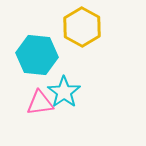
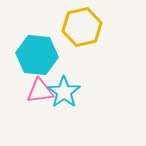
yellow hexagon: rotated 18 degrees clockwise
pink triangle: moved 12 px up
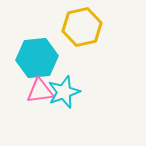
cyan hexagon: moved 3 px down; rotated 12 degrees counterclockwise
cyan star: rotated 16 degrees clockwise
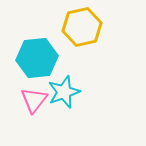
pink triangle: moved 6 px left, 9 px down; rotated 44 degrees counterclockwise
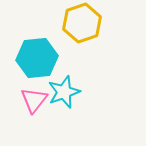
yellow hexagon: moved 4 px up; rotated 6 degrees counterclockwise
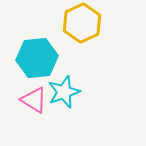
yellow hexagon: rotated 6 degrees counterclockwise
pink triangle: rotated 36 degrees counterclockwise
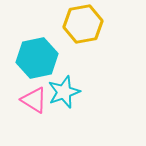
yellow hexagon: moved 1 px right, 1 px down; rotated 15 degrees clockwise
cyan hexagon: rotated 6 degrees counterclockwise
